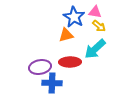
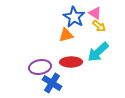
pink triangle: moved 1 px down; rotated 24 degrees clockwise
cyan arrow: moved 3 px right, 3 px down
red ellipse: moved 1 px right
blue cross: rotated 30 degrees clockwise
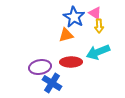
yellow arrow: rotated 48 degrees clockwise
cyan arrow: rotated 20 degrees clockwise
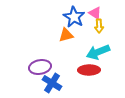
red ellipse: moved 18 px right, 8 px down
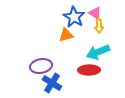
purple ellipse: moved 1 px right, 1 px up
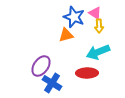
blue star: rotated 10 degrees counterclockwise
purple ellipse: rotated 45 degrees counterclockwise
red ellipse: moved 2 px left, 3 px down
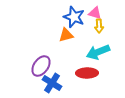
pink triangle: rotated 16 degrees counterclockwise
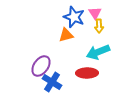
pink triangle: rotated 40 degrees clockwise
blue cross: moved 1 px up
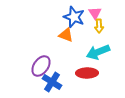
orange triangle: rotated 35 degrees clockwise
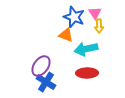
cyan arrow: moved 12 px left, 3 px up; rotated 10 degrees clockwise
blue cross: moved 6 px left
